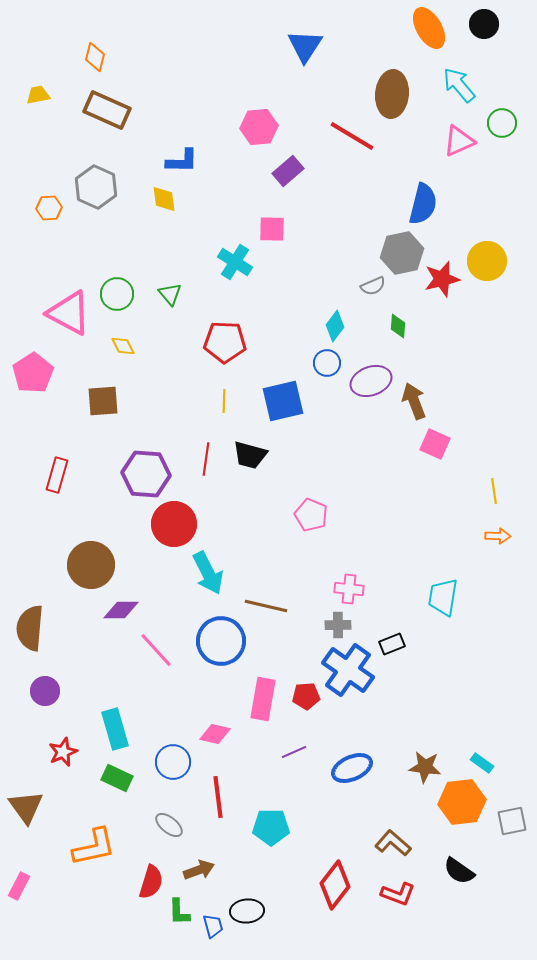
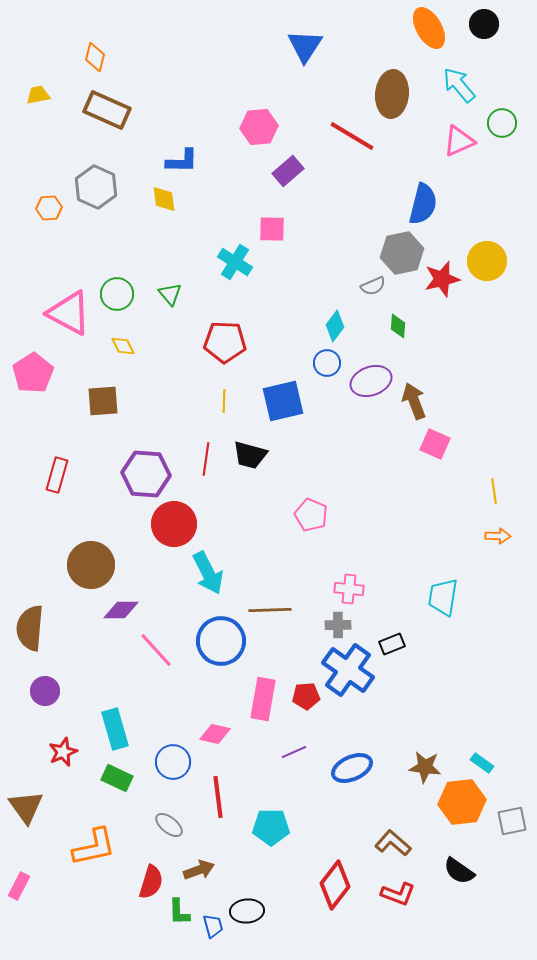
brown line at (266, 606): moved 4 px right, 4 px down; rotated 15 degrees counterclockwise
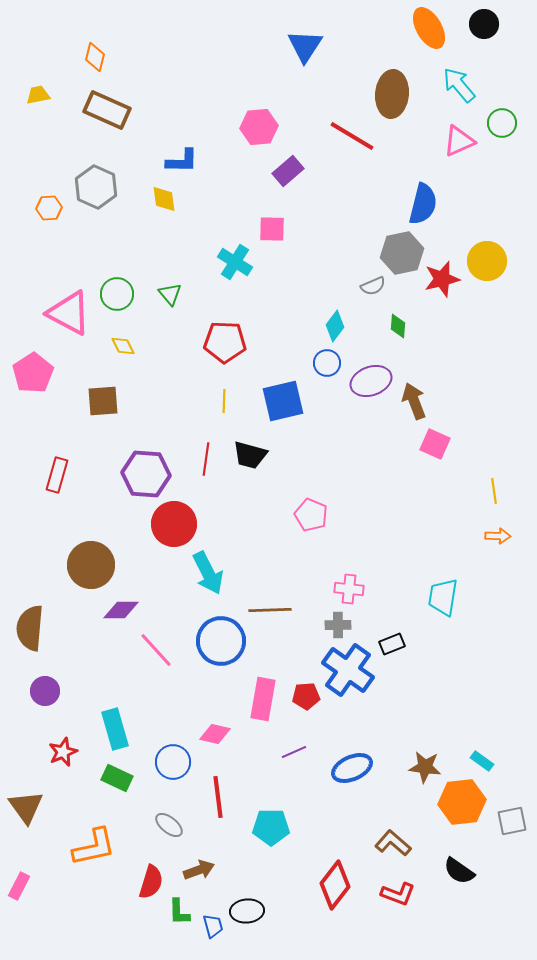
cyan rectangle at (482, 763): moved 2 px up
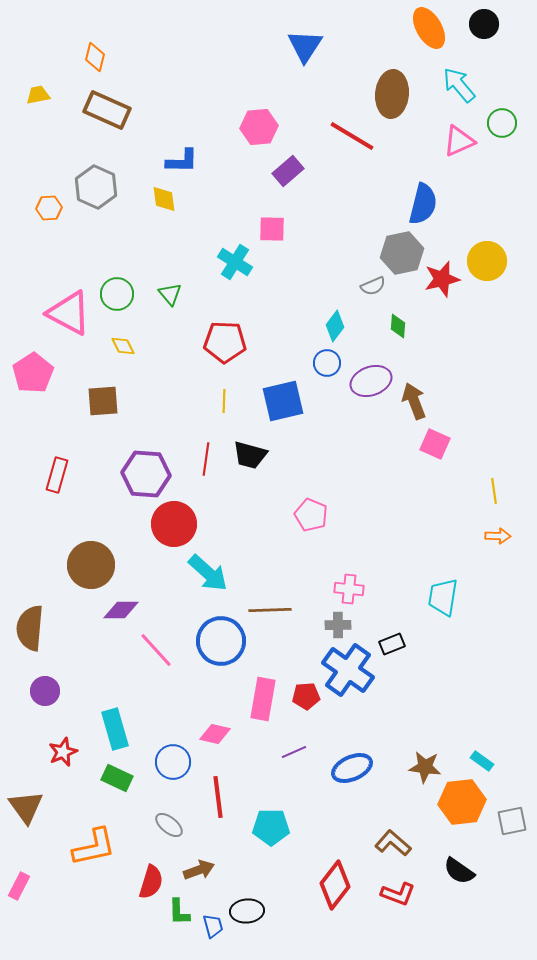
cyan arrow at (208, 573): rotated 21 degrees counterclockwise
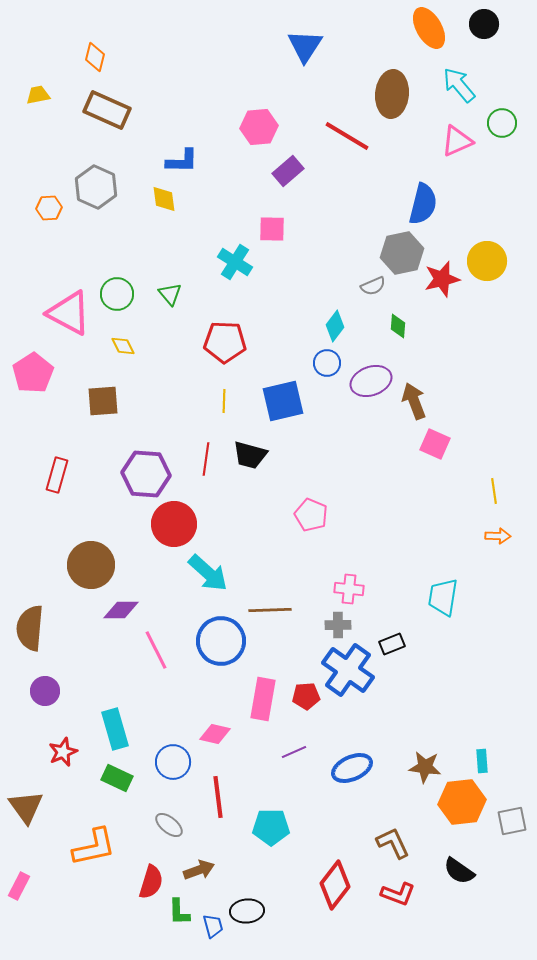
red line at (352, 136): moved 5 px left
pink triangle at (459, 141): moved 2 px left
pink line at (156, 650): rotated 15 degrees clockwise
cyan rectangle at (482, 761): rotated 50 degrees clockwise
brown L-shape at (393, 843): rotated 24 degrees clockwise
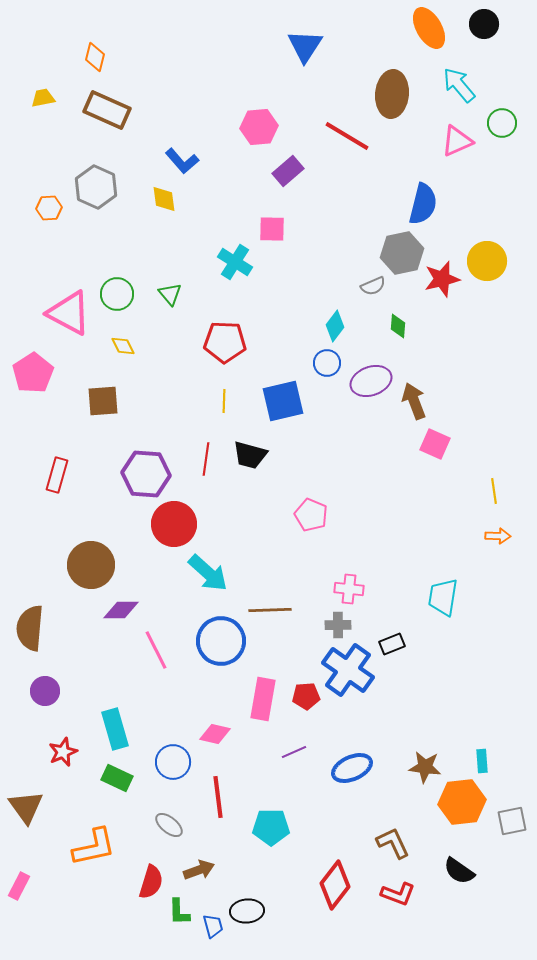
yellow trapezoid at (38, 95): moved 5 px right, 3 px down
blue L-shape at (182, 161): rotated 48 degrees clockwise
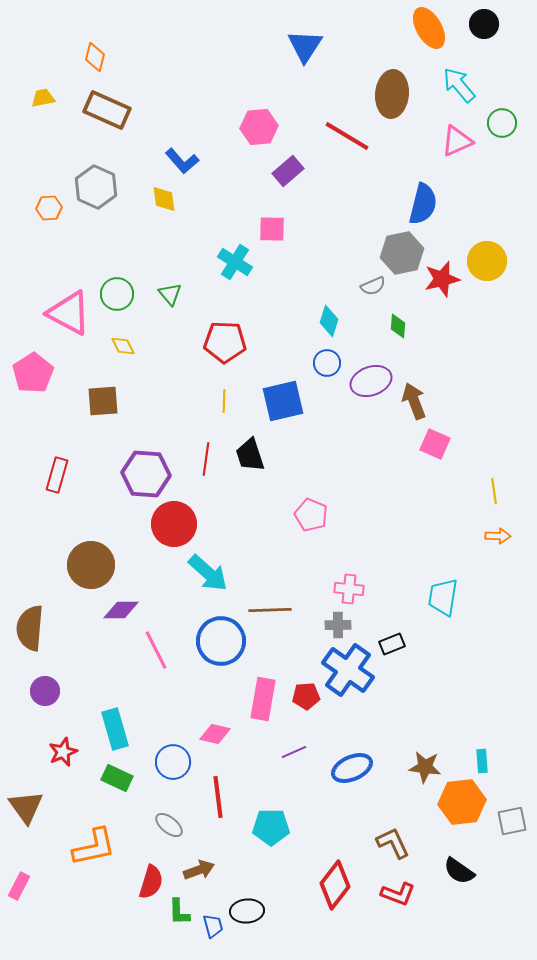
cyan diamond at (335, 326): moved 6 px left, 5 px up; rotated 20 degrees counterclockwise
black trapezoid at (250, 455): rotated 57 degrees clockwise
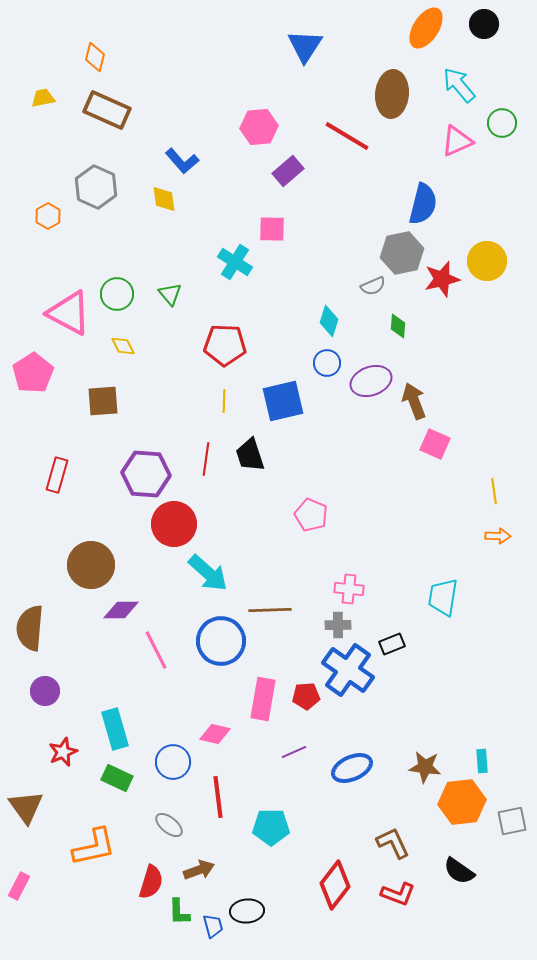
orange ellipse at (429, 28): moved 3 px left; rotated 63 degrees clockwise
orange hexagon at (49, 208): moved 1 px left, 8 px down; rotated 25 degrees counterclockwise
red pentagon at (225, 342): moved 3 px down
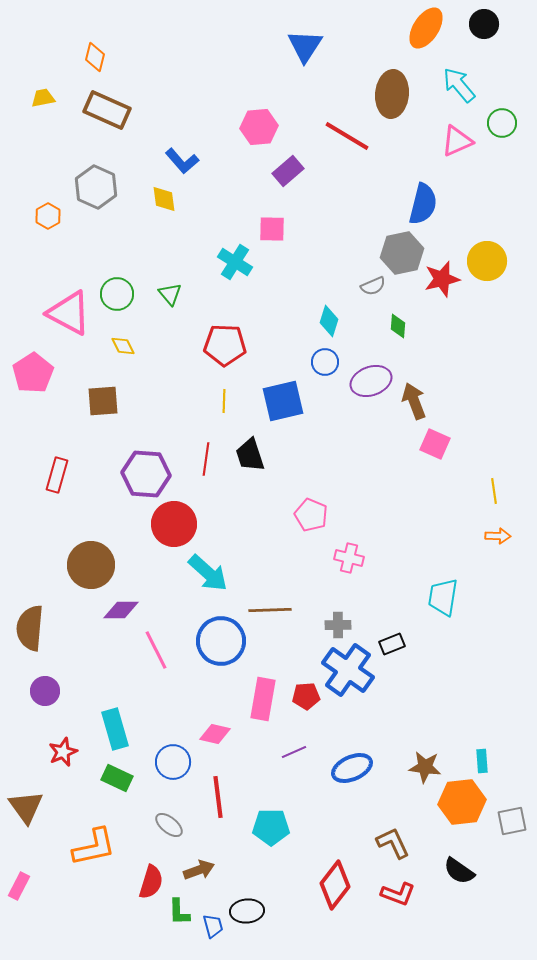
blue circle at (327, 363): moved 2 px left, 1 px up
pink cross at (349, 589): moved 31 px up; rotated 8 degrees clockwise
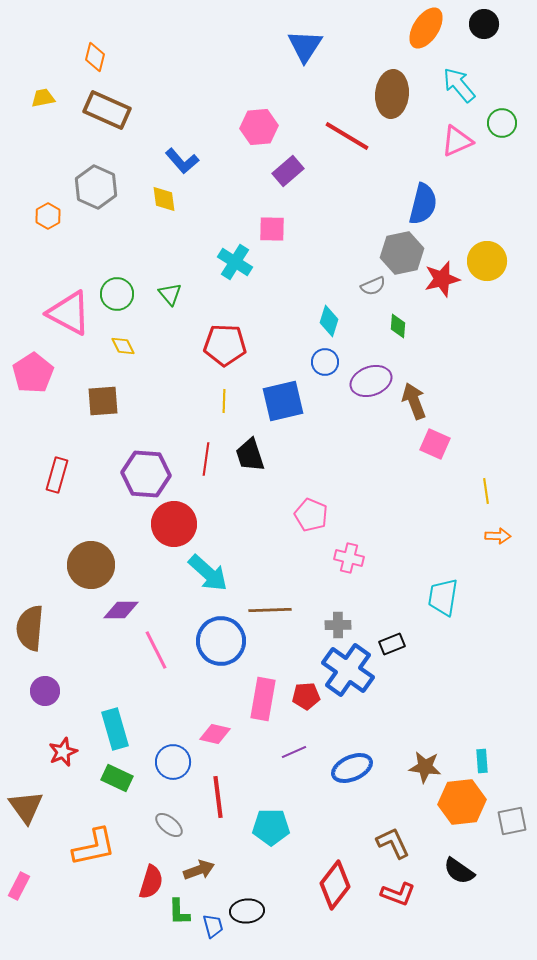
yellow line at (494, 491): moved 8 px left
